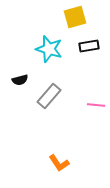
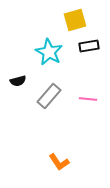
yellow square: moved 3 px down
cyan star: moved 3 px down; rotated 12 degrees clockwise
black semicircle: moved 2 px left, 1 px down
pink line: moved 8 px left, 6 px up
orange L-shape: moved 1 px up
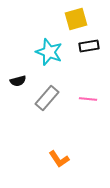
yellow square: moved 1 px right, 1 px up
cyan star: rotated 8 degrees counterclockwise
gray rectangle: moved 2 px left, 2 px down
orange L-shape: moved 3 px up
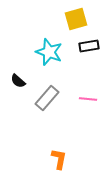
black semicircle: rotated 56 degrees clockwise
orange L-shape: rotated 135 degrees counterclockwise
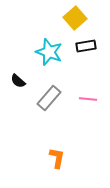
yellow square: moved 1 px left, 1 px up; rotated 25 degrees counterclockwise
black rectangle: moved 3 px left
gray rectangle: moved 2 px right
orange L-shape: moved 2 px left, 1 px up
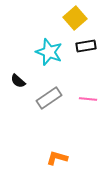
gray rectangle: rotated 15 degrees clockwise
orange L-shape: rotated 85 degrees counterclockwise
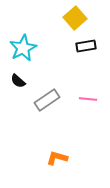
cyan star: moved 26 px left, 4 px up; rotated 24 degrees clockwise
gray rectangle: moved 2 px left, 2 px down
